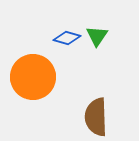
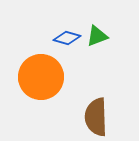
green triangle: rotated 35 degrees clockwise
orange circle: moved 8 px right
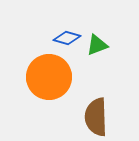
green triangle: moved 9 px down
orange circle: moved 8 px right
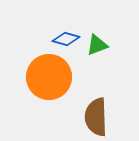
blue diamond: moved 1 px left, 1 px down
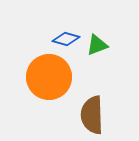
brown semicircle: moved 4 px left, 2 px up
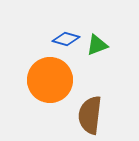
orange circle: moved 1 px right, 3 px down
brown semicircle: moved 2 px left; rotated 9 degrees clockwise
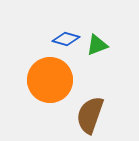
brown semicircle: rotated 12 degrees clockwise
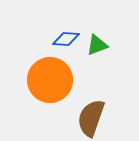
blue diamond: rotated 12 degrees counterclockwise
brown semicircle: moved 1 px right, 3 px down
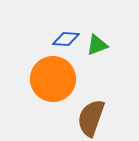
orange circle: moved 3 px right, 1 px up
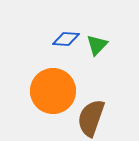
green triangle: rotated 25 degrees counterclockwise
orange circle: moved 12 px down
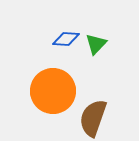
green triangle: moved 1 px left, 1 px up
brown semicircle: moved 2 px right
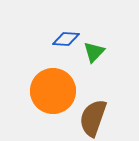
green triangle: moved 2 px left, 8 px down
